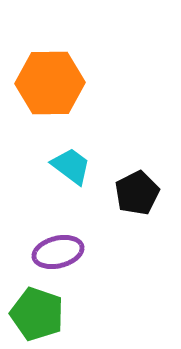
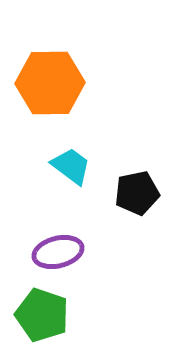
black pentagon: rotated 15 degrees clockwise
green pentagon: moved 5 px right, 1 px down
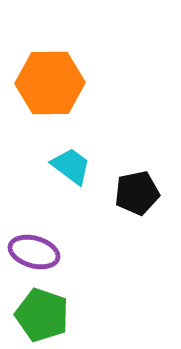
purple ellipse: moved 24 px left; rotated 30 degrees clockwise
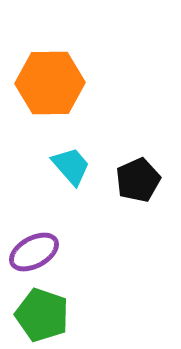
cyan trapezoid: rotated 12 degrees clockwise
black pentagon: moved 1 px right, 13 px up; rotated 12 degrees counterclockwise
purple ellipse: rotated 45 degrees counterclockwise
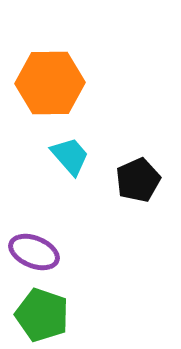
cyan trapezoid: moved 1 px left, 10 px up
purple ellipse: rotated 51 degrees clockwise
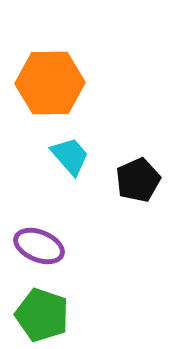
purple ellipse: moved 5 px right, 6 px up
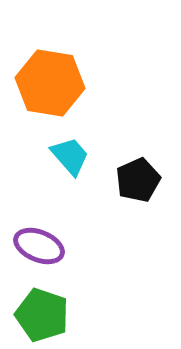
orange hexagon: rotated 10 degrees clockwise
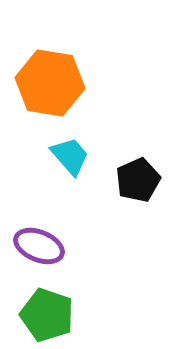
green pentagon: moved 5 px right
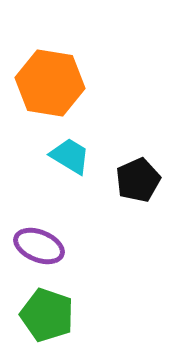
cyan trapezoid: rotated 18 degrees counterclockwise
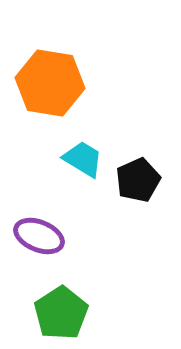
cyan trapezoid: moved 13 px right, 3 px down
purple ellipse: moved 10 px up
green pentagon: moved 14 px right, 2 px up; rotated 20 degrees clockwise
